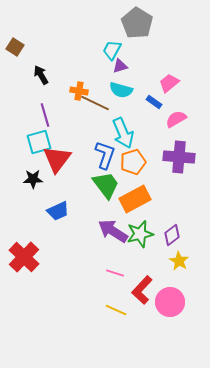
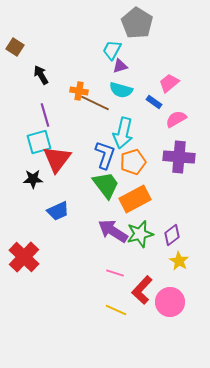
cyan arrow: rotated 36 degrees clockwise
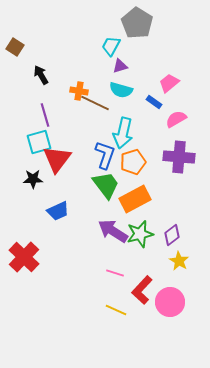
cyan trapezoid: moved 1 px left, 4 px up
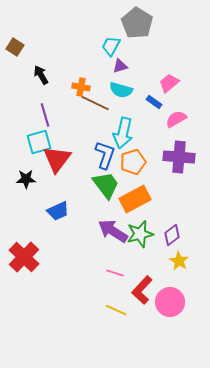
orange cross: moved 2 px right, 4 px up
black star: moved 7 px left
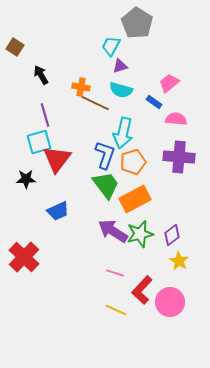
pink semicircle: rotated 35 degrees clockwise
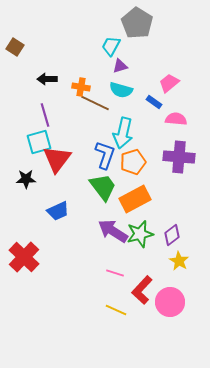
black arrow: moved 6 px right, 4 px down; rotated 60 degrees counterclockwise
green trapezoid: moved 3 px left, 2 px down
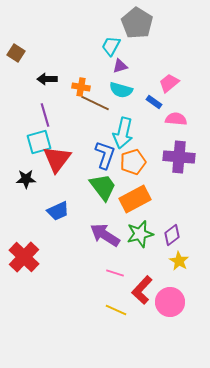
brown square: moved 1 px right, 6 px down
purple arrow: moved 8 px left, 4 px down
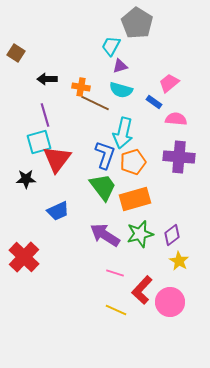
orange rectangle: rotated 12 degrees clockwise
